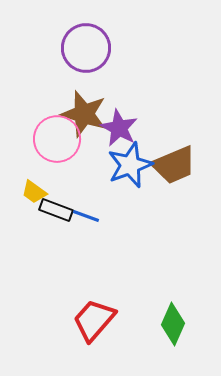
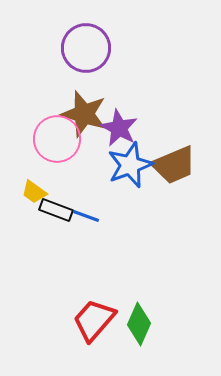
green diamond: moved 34 px left
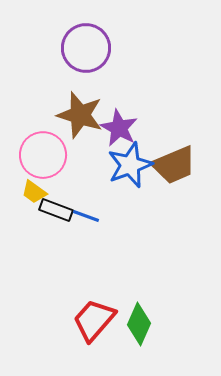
brown star: moved 4 px left, 1 px down
pink circle: moved 14 px left, 16 px down
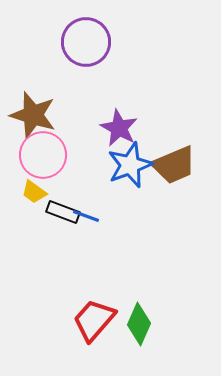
purple circle: moved 6 px up
brown star: moved 47 px left
black rectangle: moved 7 px right, 2 px down
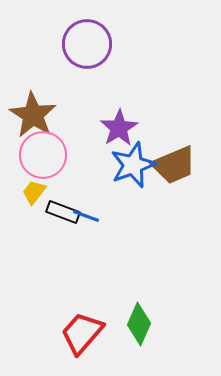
purple circle: moved 1 px right, 2 px down
brown star: rotated 15 degrees clockwise
purple star: rotated 12 degrees clockwise
blue star: moved 3 px right
yellow trapezoid: rotated 92 degrees clockwise
red trapezoid: moved 12 px left, 13 px down
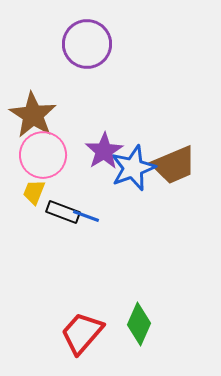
purple star: moved 15 px left, 23 px down
blue star: moved 3 px down
yellow trapezoid: rotated 16 degrees counterclockwise
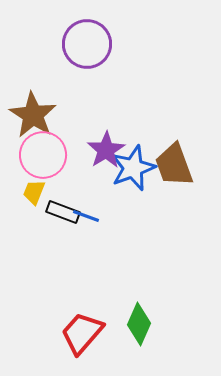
purple star: moved 2 px right, 1 px up
brown trapezoid: rotated 93 degrees clockwise
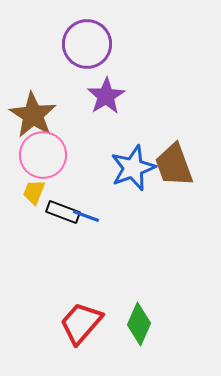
purple star: moved 54 px up
red trapezoid: moved 1 px left, 10 px up
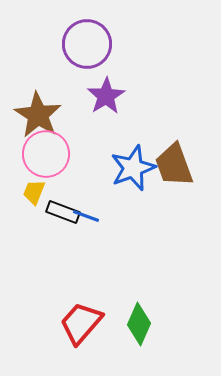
brown star: moved 5 px right
pink circle: moved 3 px right, 1 px up
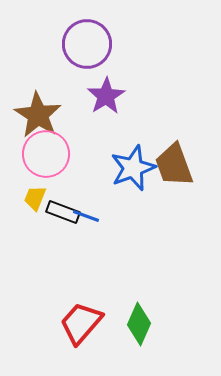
yellow trapezoid: moved 1 px right, 6 px down
